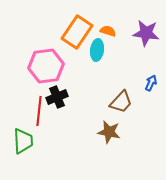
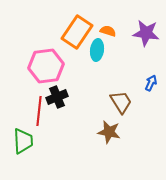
brown trapezoid: rotated 75 degrees counterclockwise
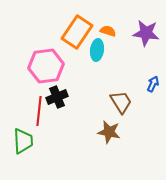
blue arrow: moved 2 px right, 1 px down
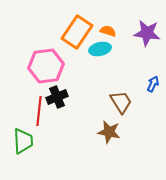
purple star: moved 1 px right
cyan ellipse: moved 3 px right, 1 px up; rotated 70 degrees clockwise
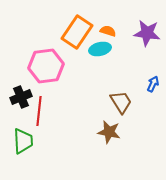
black cross: moved 36 px left
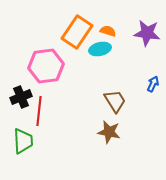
brown trapezoid: moved 6 px left, 1 px up
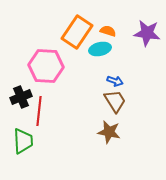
pink hexagon: rotated 12 degrees clockwise
blue arrow: moved 38 px left, 3 px up; rotated 84 degrees clockwise
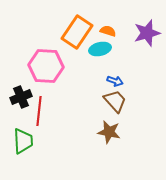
purple star: rotated 24 degrees counterclockwise
brown trapezoid: rotated 10 degrees counterclockwise
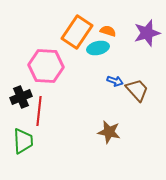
cyan ellipse: moved 2 px left, 1 px up
brown trapezoid: moved 22 px right, 11 px up
